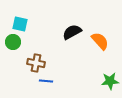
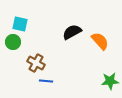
brown cross: rotated 18 degrees clockwise
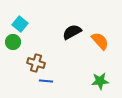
cyan square: rotated 28 degrees clockwise
brown cross: rotated 12 degrees counterclockwise
green star: moved 10 px left
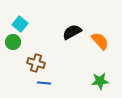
blue line: moved 2 px left, 2 px down
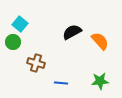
blue line: moved 17 px right
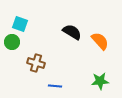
cyan square: rotated 21 degrees counterclockwise
black semicircle: rotated 60 degrees clockwise
green circle: moved 1 px left
blue line: moved 6 px left, 3 px down
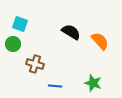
black semicircle: moved 1 px left
green circle: moved 1 px right, 2 px down
brown cross: moved 1 px left, 1 px down
green star: moved 7 px left, 2 px down; rotated 24 degrees clockwise
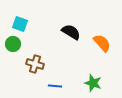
orange semicircle: moved 2 px right, 2 px down
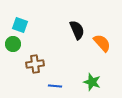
cyan square: moved 1 px down
black semicircle: moved 6 px right, 2 px up; rotated 36 degrees clockwise
brown cross: rotated 24 degrees counterclockwise
green star: moved 1 px left, 1 px up
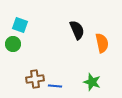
orange semicircle: rotated 30 degrees clockwise
brown cross: moved 15 px down
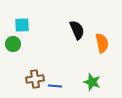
cyan square: moved 2 px right; rotated 21 degrees counterclockwise
